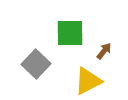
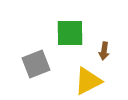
brown arrow: rotated 150 degrees clockwise
gray square: rotated 24 degrees clockwise
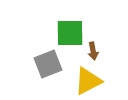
brown arrow: moved 11 px left; rotated 18 degrees counterclockwise
gray square: moved 12 px right
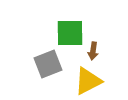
brown arrow: rotated 18 degrees clockwise
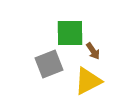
brown arrow: rotated 42 degrees counterclockwise
gray square: moved 1 px right
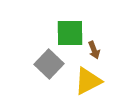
brown arrow: moved 1 px right, 1 px up; rotated 12 degrees clockwise
gray square: rotated 24 degrees counterclockwise
